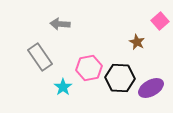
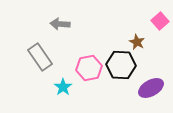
black hexagon: moved 1 px right, 13 px up
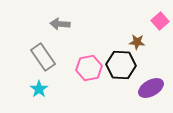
brown star: rotated 21 degrees counterclockwise
gray rectangle: moved 3 px right
cyan star: moved 24 px left, 2 px down
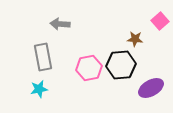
brown star: moved 2 px left, 3 px up
gray rectangle: rotated 24 degrees clockwise
black hexagon: rotated 8 degrees counterclockwise
cyan star: rotated 24 degrees clockwise
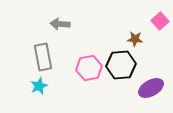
cyan star: moved 3 px up; rotated 12 degrees counterclockwise
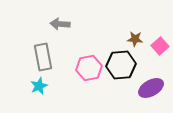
pink square: moved 25 px down
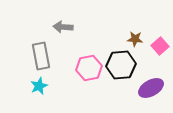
gray arrow: moved 3 px right, 3 px down
gray rectangle: moved 2 px left, 1 px up
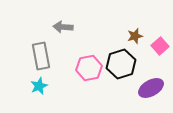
brown star: moved 3 px up; rotated 21 degrees counterclockwise
black hexagon: moved 1 px up; rotated 12 degrees counterclockwise
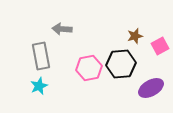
gray arrow: moved 1 px left, 2 px down
pink square: rotated 12 degrees clockwise
black hexagon: rotated 12 degrees clockwise
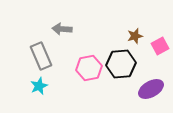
gray rectangle: rotated 12 degrees counterclockwise
purple ellipse: moved 1 px down
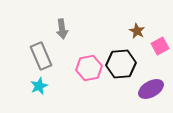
gray arrow: rotated 102 degrees counterclockwise
brown star: moved 2 px right, 5 px up; rotated 28 degrees counterclockwise
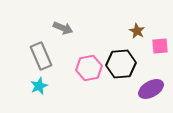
gray arrow: moved 1 px right, 1 px up; rotated 60 degrees counterclockwise
pink square: rotated 24 degrees clockwise
